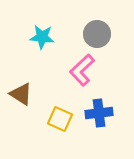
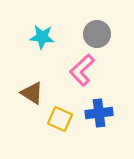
brown triangle: moved 11 px right, 1 px up
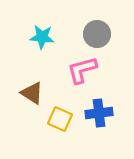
pink L-shape: rotated 28 degrees clockwise
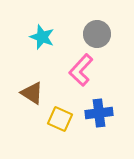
cyan star: rotated 15 degrees clockwise
pink L-shape: moved 1 px left; rotated 32 degrees counterclockwise
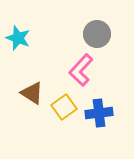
cyan star: moved 24 px left, 1 px down
yellow square: moved 4 px right, 12 px up; rotated 30 degrees clockwise
